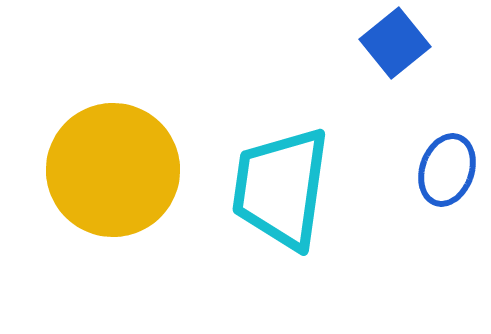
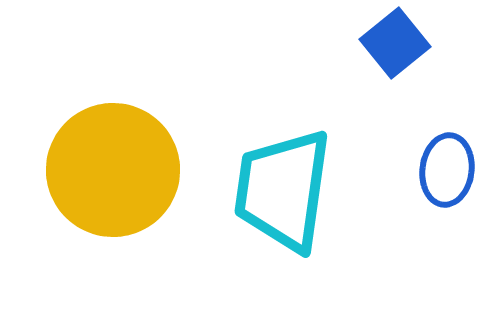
blue ellipse: rotated 12 degrees counterclockwise
cyan trapezoid: moved 2 px right, 2 px down
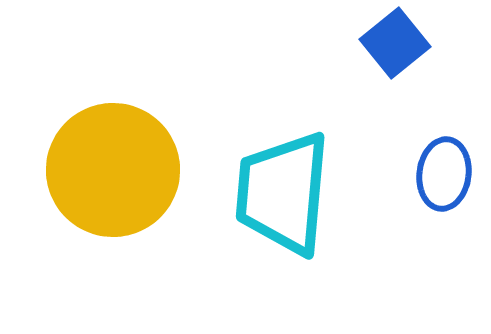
blue ellipse: moved 3 px left, 4 px down
cyan trapezoid: moved 3 px down; rotated 3 degrees counterclockwise
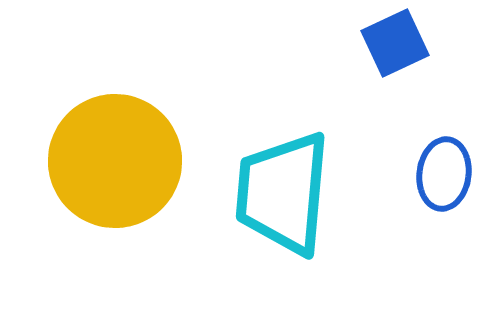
blue square: rotated 14 degrees clockwise
yellow circle: moved 2 px right, 9 px up
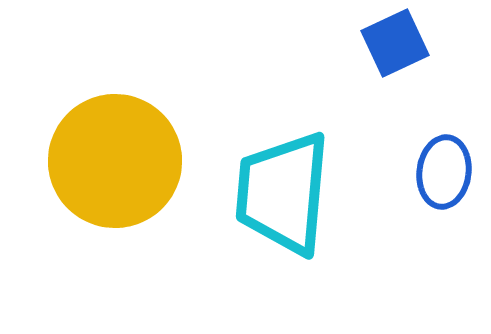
blue ellipse: moved 2 px up
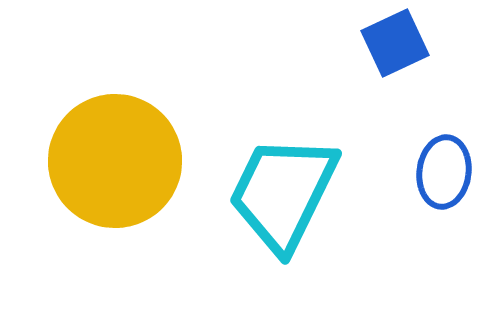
cyan trapezoid: rotated 21 degrees clockwise
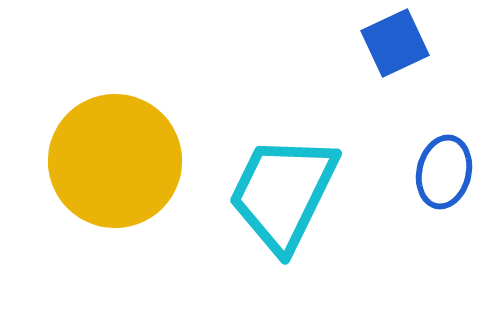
blue ellipse: rotated 6 degrees clockwise
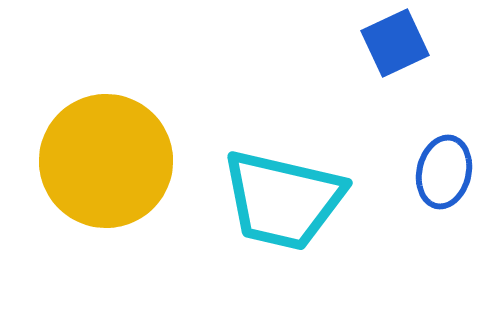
yellow circle: moved 9 px left
cyan trapezoid: moved 7 px down; rotated 103 degrees counterclockwise
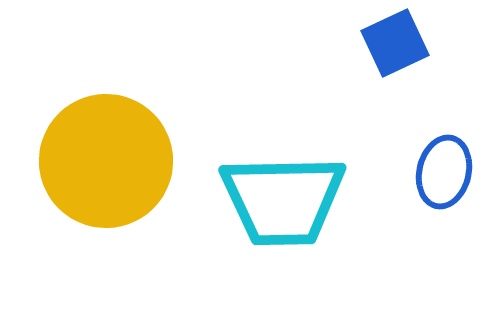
cyan trapezoid: rotated 14 degrees counterclockwise
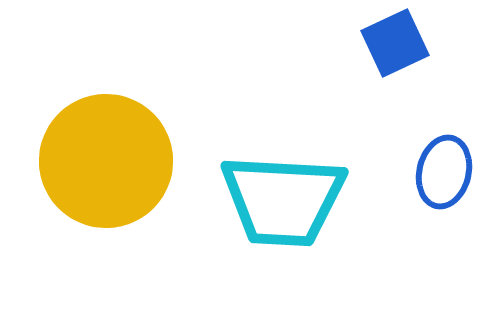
cyan trapezoid: rotated 4 degrees clockwise
